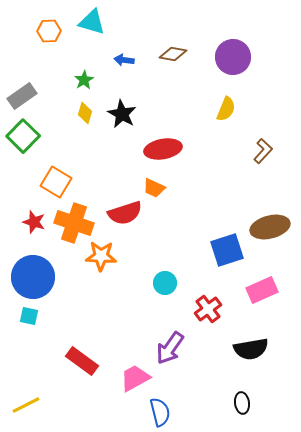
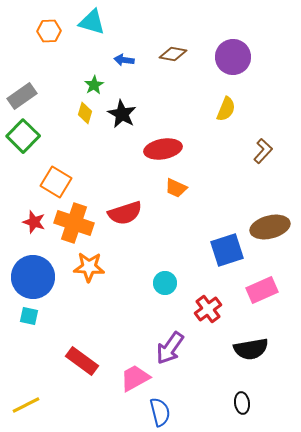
green star: moved 10 px right, 5 px down
orange trapezoid: moved 22 px right
orange star: moved 12 px left, 11 px down
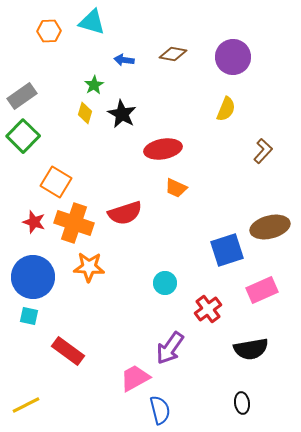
red rectangle: moved 14 px left, 10 px up
blue semicircle: moved 2 px up
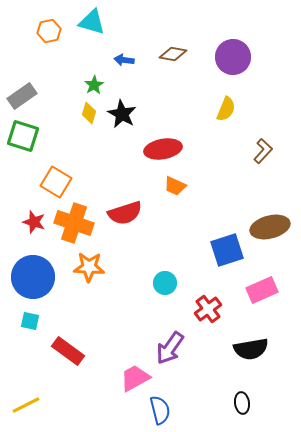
orange hexagon: rotated 10 degrees counterclockwise
yellow diamond: moved 4 px right
green square: rotated 28 degrees counterclockwise
orange trapezoid: moved 1 px left, 2 px up
cyan square: moved 1 px right, 5 px down
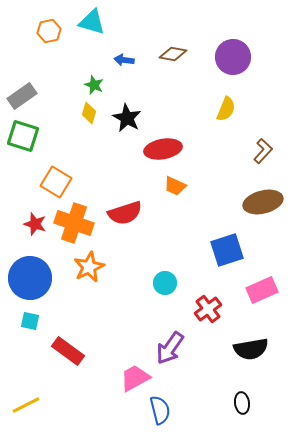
green star: rotated 18 degrees counterclockwise
black star: moved 5 px right, 4 px down
red star: moved 1 px right, 2 px down
brown ellipse: moved 7 px left, 25 px up
orange star: rotated 28 degrees counterclockwise
blue circle: moved 3 px left, 1 px down
